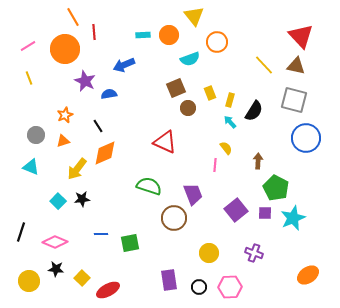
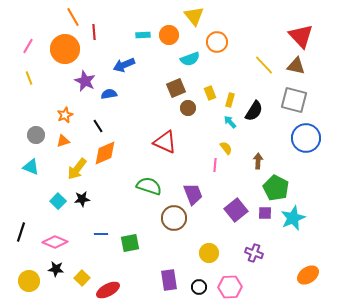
pink line at (28, 46): rotated 28 degrees counterclockwise
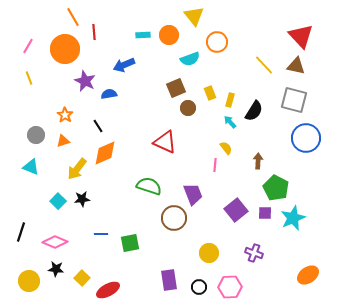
orange star at (65, 115): rotated 14 degrees counterclockwise
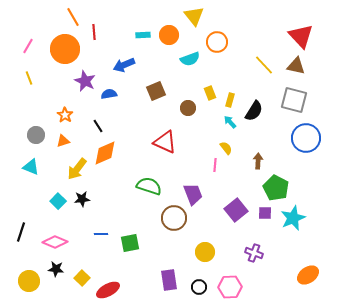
brown square at (176, 88): moved 20 px left, 3 px down
yellow circle at (209, 253): moved 4 px left, 1 px up
